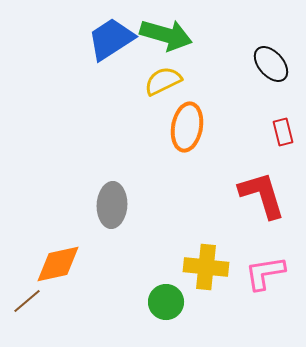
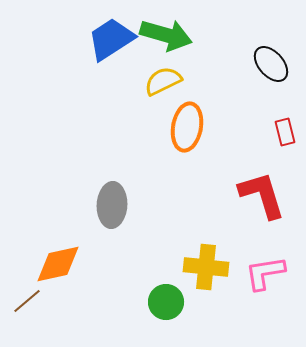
red rectangle: moved 2 px right
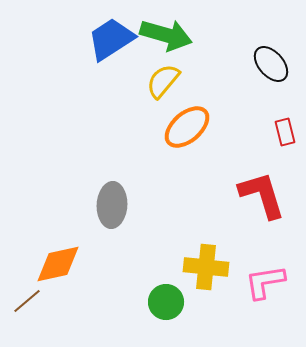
yellow semicircle: rotated 24 degrees counterclockwise
orange ellipse: rotated 39 degrees clockwise
pink L-shape: moved 9 px down
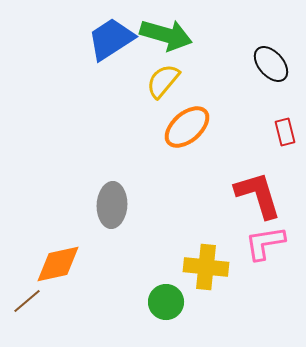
red L-shape: moved 4 px left
pink L-shape: moved 39 px up
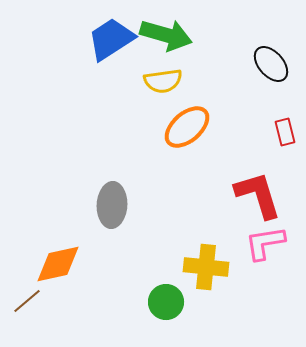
yellow semicircle: rotated 138 degrees counterclockwise
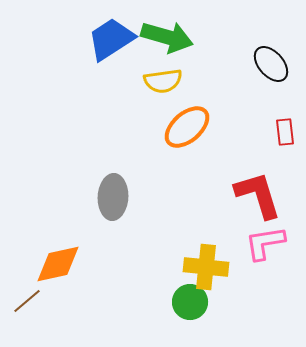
green arrow: moved 1 px right, 2 px down
red rectangle: rotated 8 degrees clockwise
gray ellipse: moved 1 px right, 8 px up
green circle: moved 24 px right
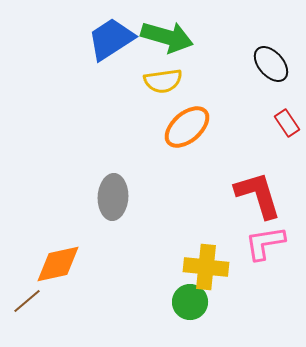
red rectangle: moved 2 px right, 9 px up; rotated 28 degrees counterclockwise
